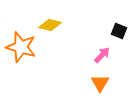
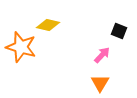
yellow diamond: moved 2 px left
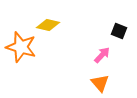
orange triangle: rotated 12 degrees counterclockwise
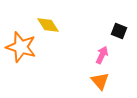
yellow diamond: rotated 45 degrees clockwise
pink arrow: rotated 18 degrees counterclockwise
orange triangle: moved 2 px up
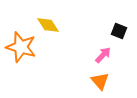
pink arrow: moved 1 px right; rotated 18 degrees clockwise
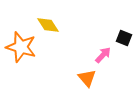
black square: moved 5 px right, 7 px down
orange triangle: moved 13 px left, 3 px up
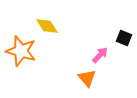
yellow diamond: moved 1 px left, 1 px down
orange star: moved 4 px down
pink arrow: moved 3 px left
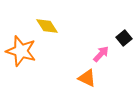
black square: rotated 28 degrees clockwise
pink arrow: moved 1 px right, 1 px up
orange triangle: rotated 24 degrees counterclockwise
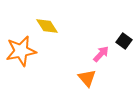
black square: moved 3 px down; rotated 14 degrees counterclockwise
orange star: rotated 28 degrees counterclockwise
orange triangle: rotated 24 degrees clockwise
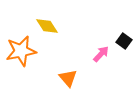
orange triangle: moved 19 px left
